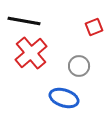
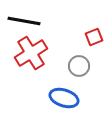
red square: moved 10 px down
red cross: rotated 8 degrees clockwise
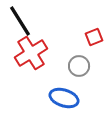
black line: moved 4 px left; rotated 48 degrees clockwise
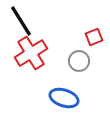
black line: moved 1 px right
gray circle: moved 5 px up
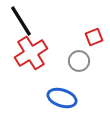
blue ellipse: moved 2 px left
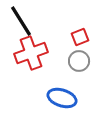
red square: moved 14 px left
red cross: rotated 12 degrees clockwise
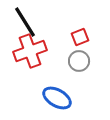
black line: moved 4 px right, 1 px down
red cross: moved 1 px left, 2 px up
blue ellipse: moved 5 px left; rotated 12 degrees clockwise
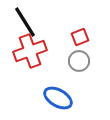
blue ellipse: moved 1 px right
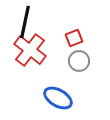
black line: rotated 44 degrees clockwise
red square: moved 6 px left, 1 px down
red cross: moved 1 px up; rotated 32 degrees counterclockwise
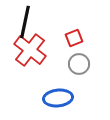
gray circle: moved 3 px down
blue ellipse: rotated 36 degrees counterclockwise
